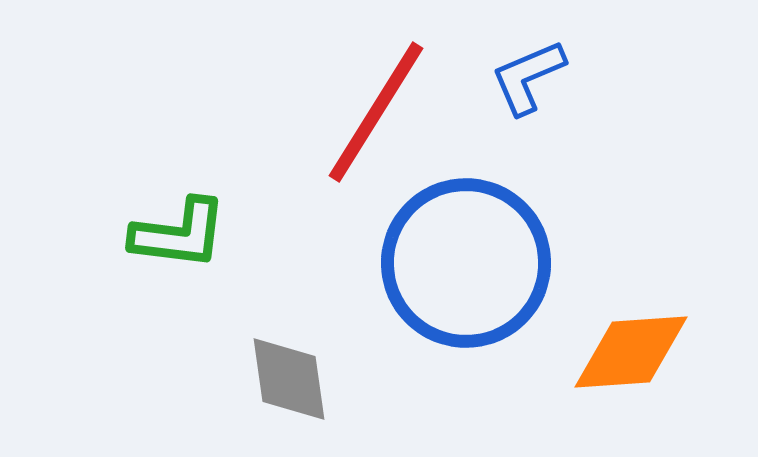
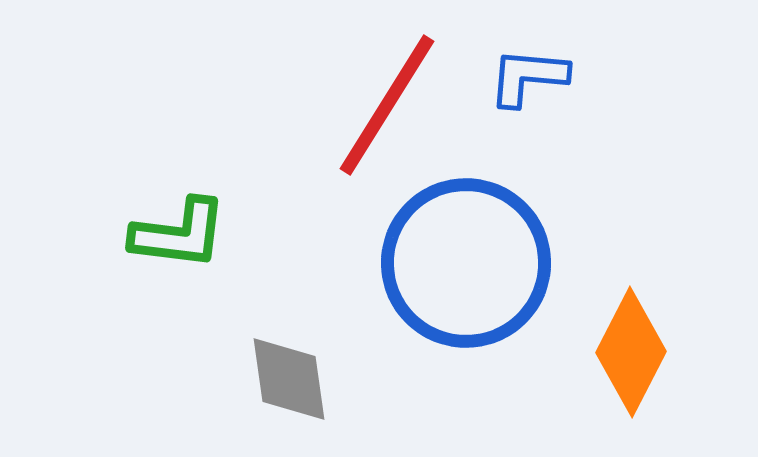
blue L-shape: rotated 28 degrees clockwise
red line: moved 11 px right, 7 px up
orange diamond: rotated 59 degrees counterclockwise
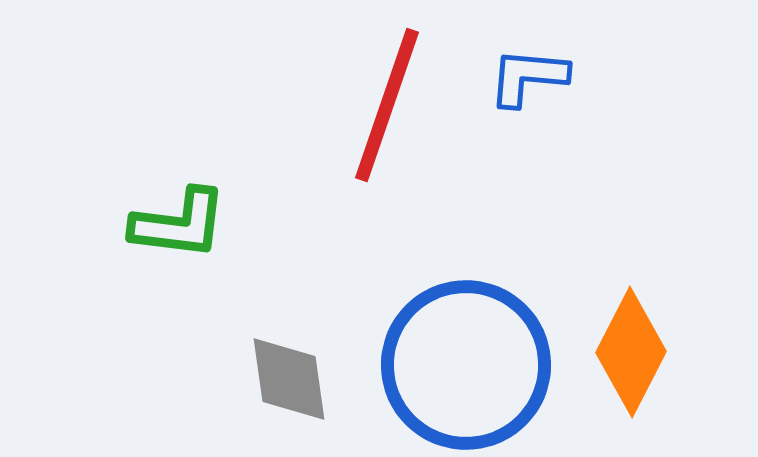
red line: rotated 13 degrees counterclockwise
green L-shape: moved 10 px up
blue circle: moved 102 px down
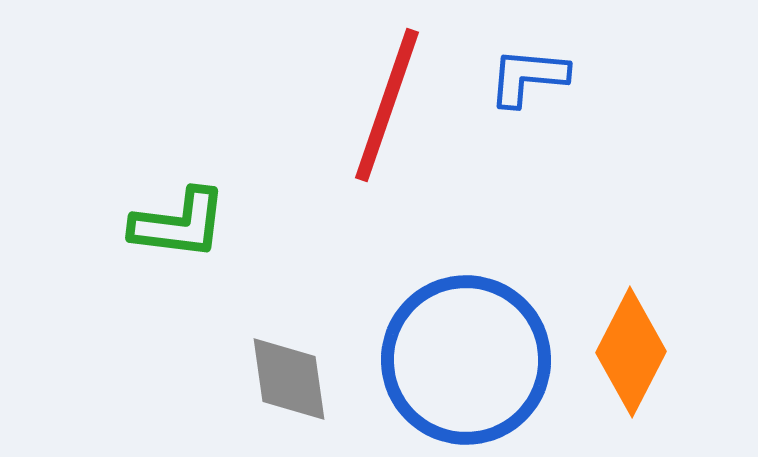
blue circle: moved 5 px up
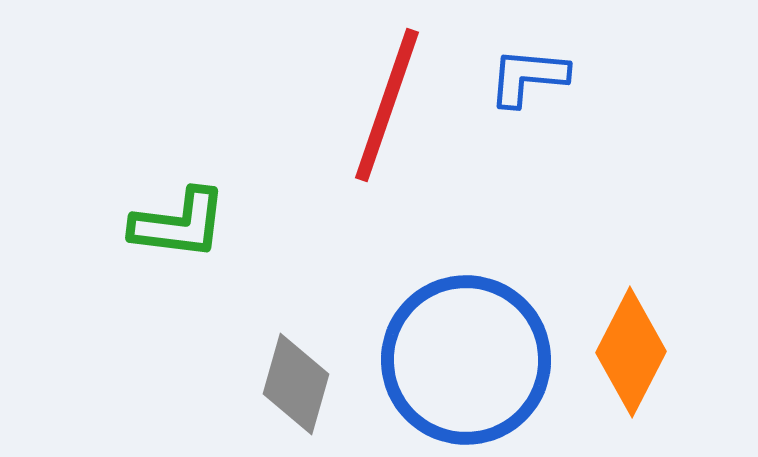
gray diamond: moved 7 px right, 5 px down; rotated 24 degrees clockwise
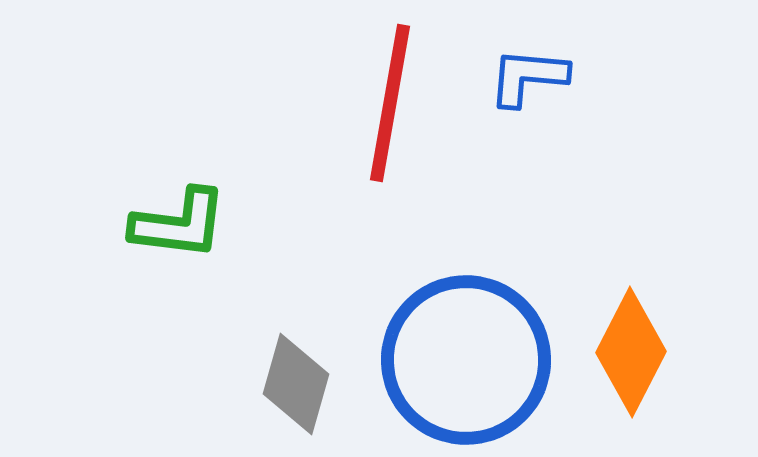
red line: moved 3 px right, 2 px up; rotated 9 degrees counterclockwise
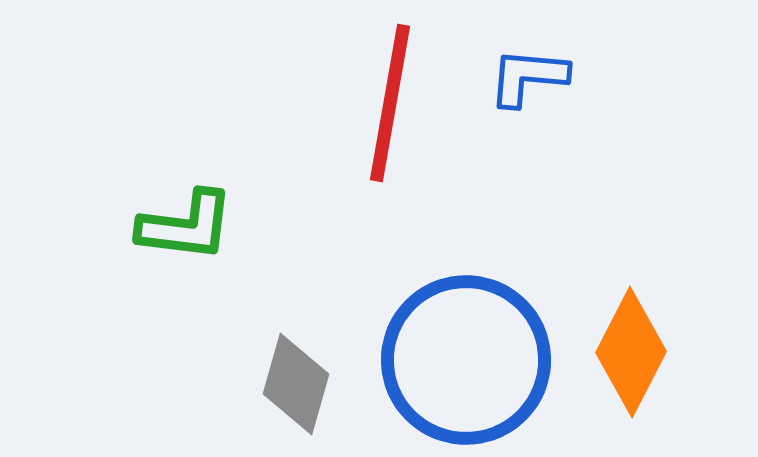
green L-shape: moved 7 px right, 2 px down
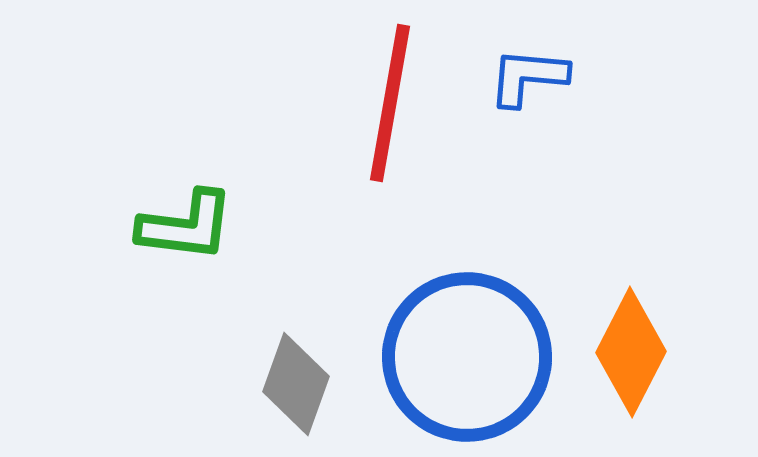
blue circle: moved 1 px right, 3 px up
gray diamond: rotated 4 degrees clockwise
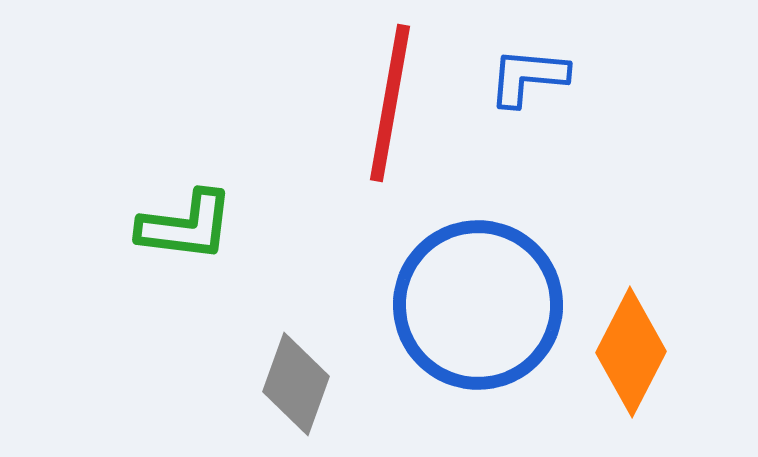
blue circle: moved 11 px right, 52 px up
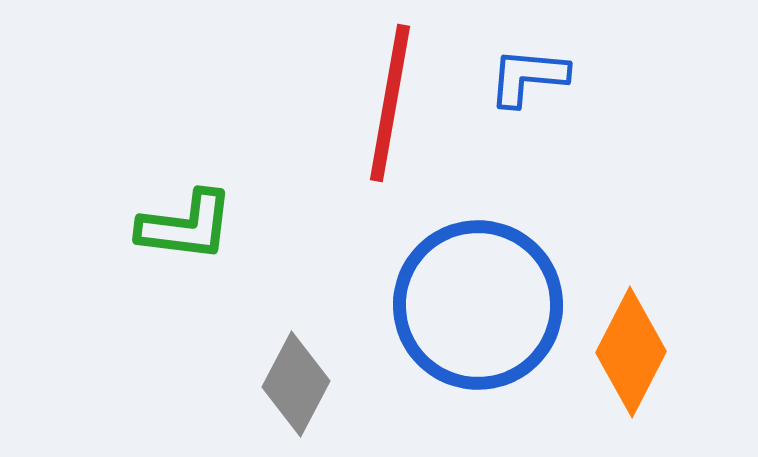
gray diamond: rotated 8 degrees clockwise
